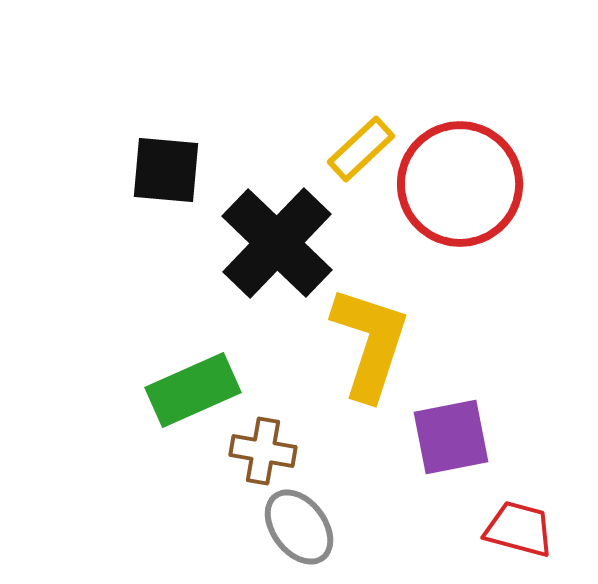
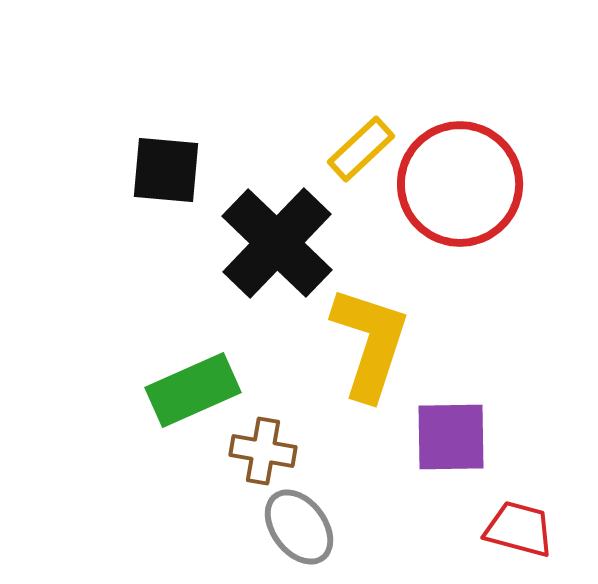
purple square: rotated 10 degrees clockwise
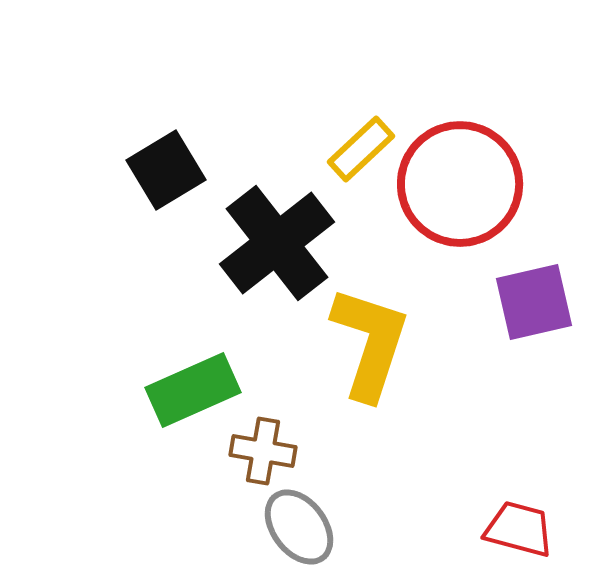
black square: rotated 36 degrees counterclockwise
black cross: rotated 8 degrees clockwise
purple square: moved 83 px right, 135 px up; rotated 12 degrees counterclockwise
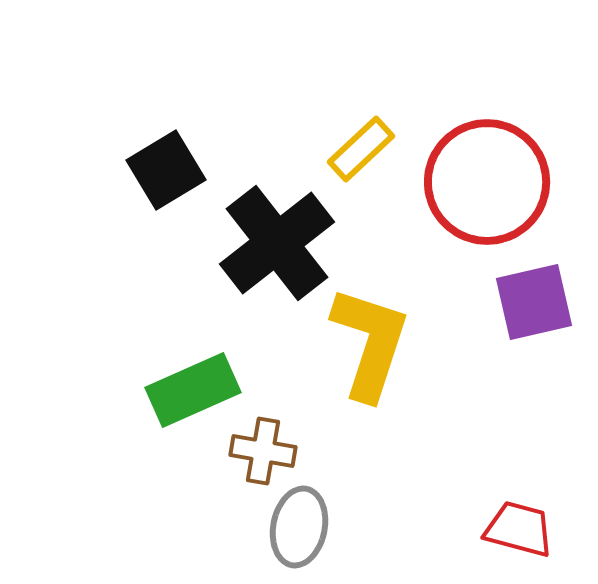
red circle: moved 27 px right, 2 px up
gray ellipse: rotated 48 degrees clockwise
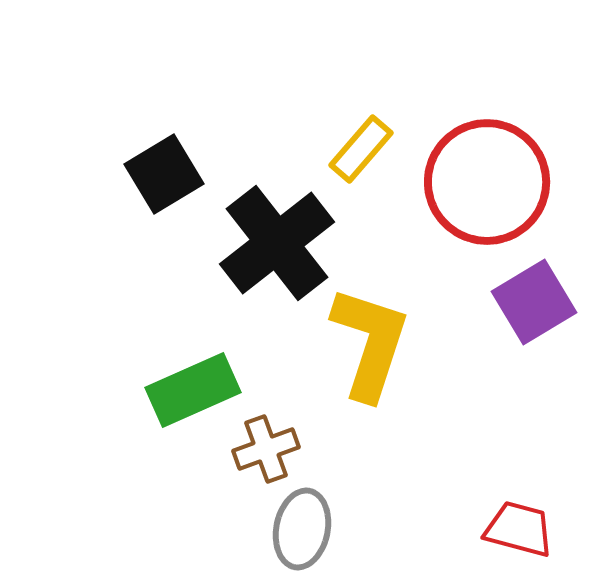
yellow rectangle: rotated 6 degrees counterclockwise
black square: moved 2 px left, 4 px down
purple square: rotated 18 degrees counterclockwise
brown cross: moved 3 px right, 2 px up; rotated 30 degrees counterclockwise
gray ellipse: moved 3 px right, 2 px down
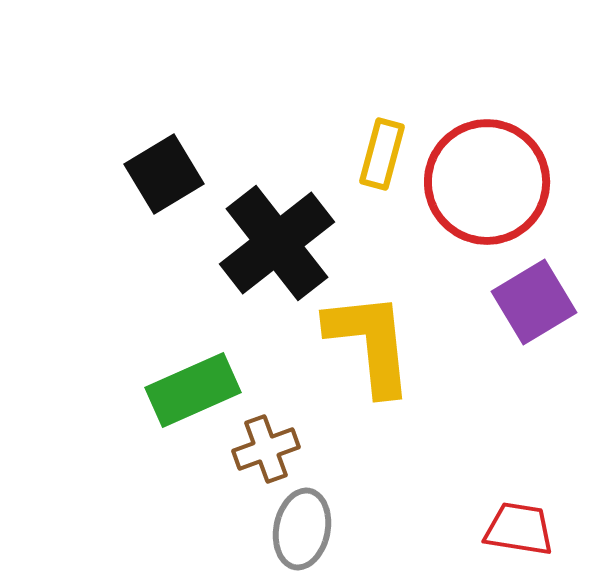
yellow rectangle: moved 21 px right, 5 px down; rotated 26 degrees counterclockwise
yellow L-shape: rotated 24 degrees counterclockwise
red trapezoid: rotated 6 degrees counterclockwise
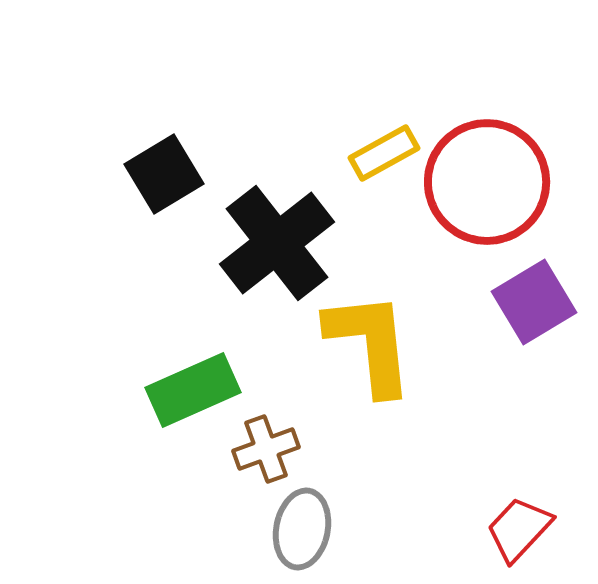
yellow rectangle: moved 2 px right, 1 px up; rotated 46 degrees clockwise
red trapezoid: rotated 56 degrees counterclockwise
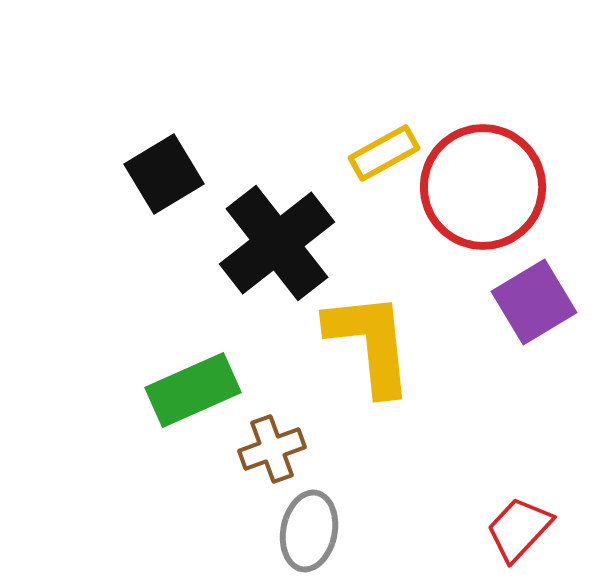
red circle: moved 4 px left, 5 px down
brown cross: moved 6 px right
gray ellipse: moved 7 px right, 2 px down
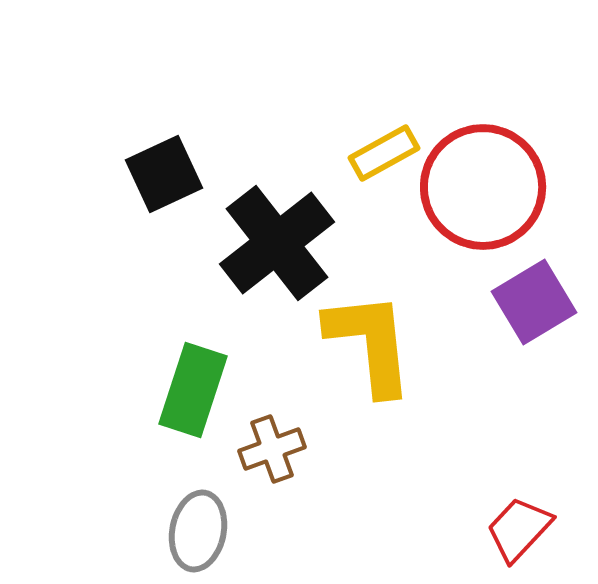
black square: rotated 6 degrees clockwise
green rectangle: rotated 48 degrees counterclockwise
gray ellipse: moved 111 px left
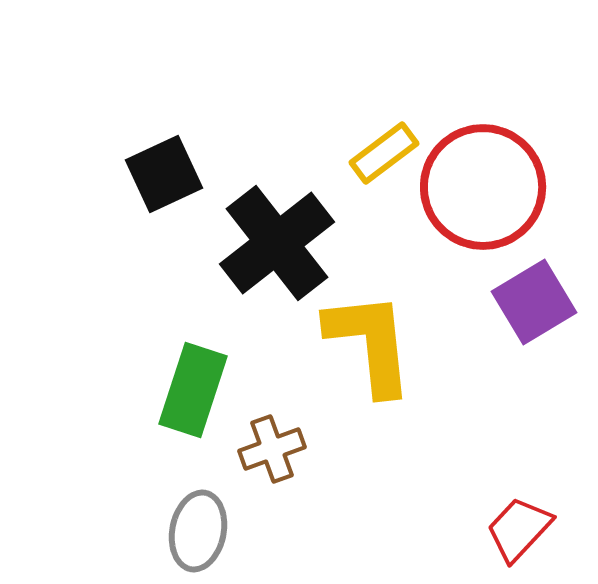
yellow rectangle: rotated 8 degrees counterclockwise
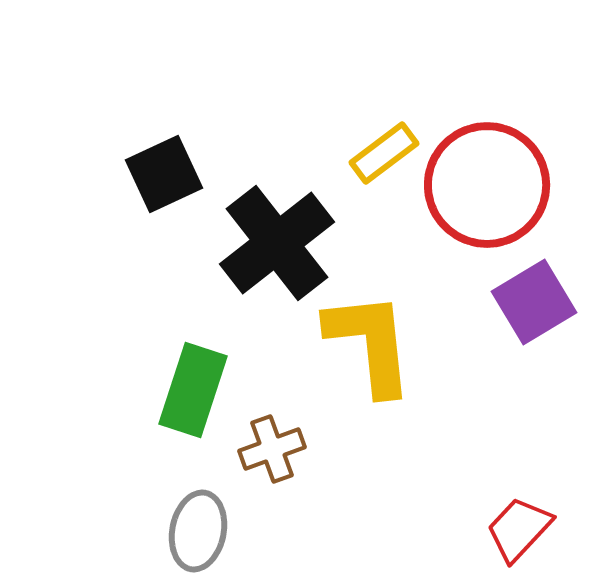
red circle: moved 4 px right, 2 px up
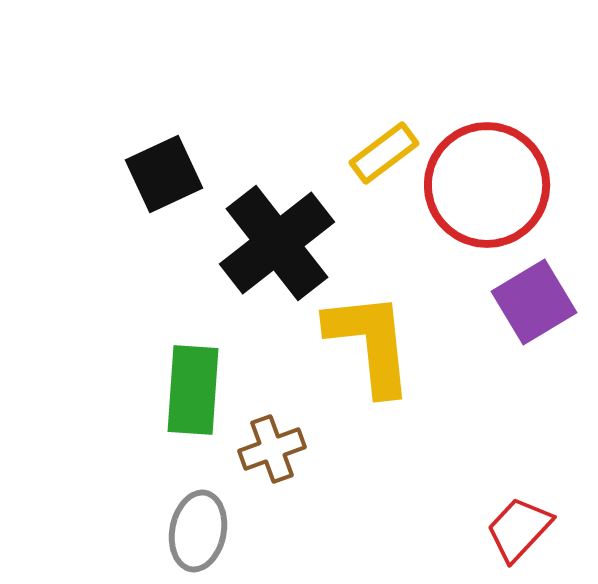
green rectangle: rotated 14 degrees counterclockwise
